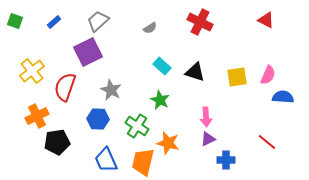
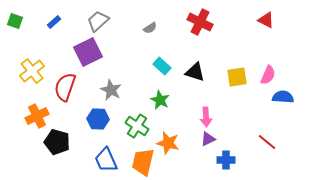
black pentagon: rotated 25 degrees clockwise
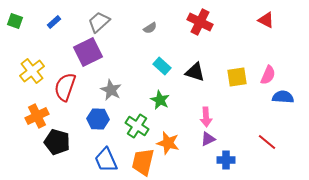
gray trapezoid: moved 1 px right, 1 px down
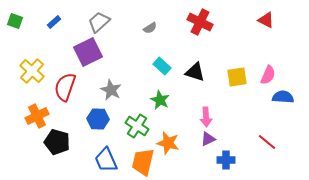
yellow cross: rotated 10 degrees counterclockwise
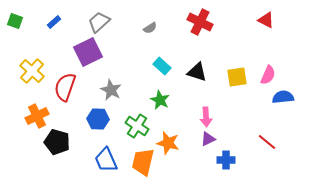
black triangle: moved 2 px right
blue semicircle: rotated 10 degrees counterclockwise
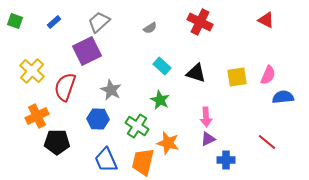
purple square: moved 1 px left, 1 px up
black triangle: moved 1 px left, 1 px down
black pentagon: rotated 15 degrees counterclockwise
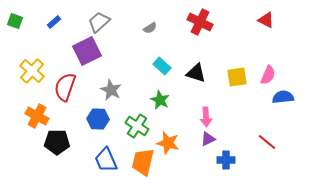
orange cross: rotated 35 degrees counterclockwise
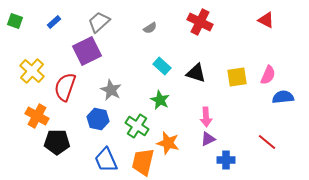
blue hexagon: rotated 10 degrees clockwise
